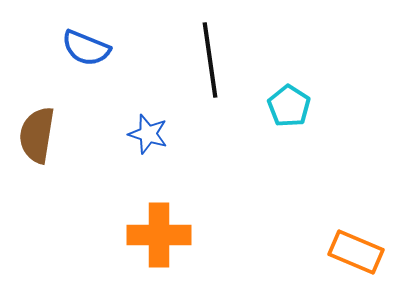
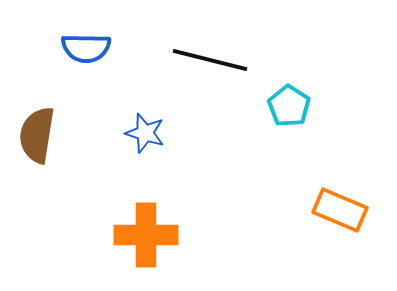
blue semicircle: rotated 21 degrees counterclockwise
black line: rotated 68 degrees counterclockwise
blue star: moved 3 px left, 1 px up
orange cross: moved 13 px left
orange rectangle: moved 16 px left, 42 px up
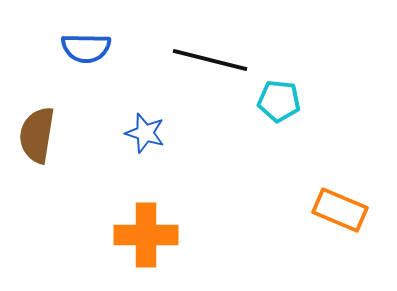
cyan pentagon: moved 10 px left, 5 px up; rotated 27 degrees counterclockwise
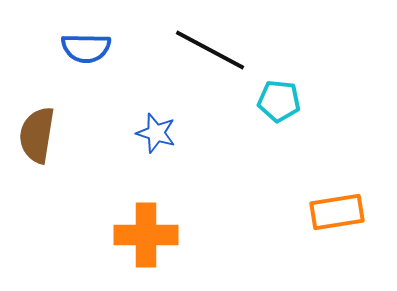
black line: moved 10 px up; rotated 14 degrees clockwise
blue star: moved 11 px right
orange rectangle: moved 3 px left, 2 px down; rotated 32 degrees counterclockwise
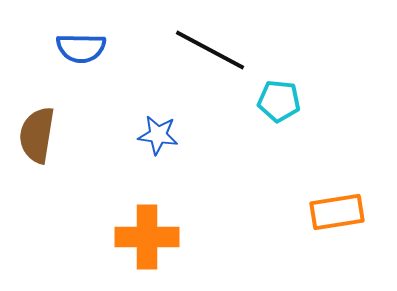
blue semicircle: moved 5 px left
blue star: moved 2 px right, 2 px down; rotated 9 degrees counterclockwise
orange cross: moved 1 px right, 2 px down
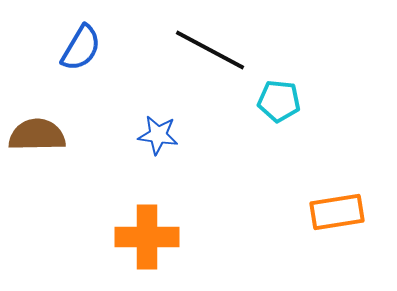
blue semicircle: rotated 60 degrees counterclockwise
brown semicircle: rotated 80 degrees clockwise
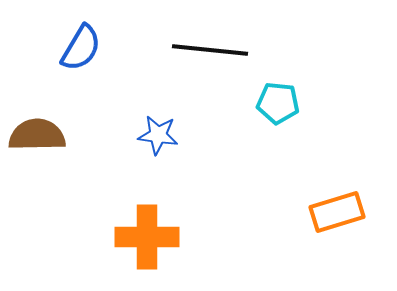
black line: rotated 22 degrees counterclockwise
cyan pentagon: moved 1 px left, 2 px down
orange rectangle: rotated 8 degrees counterclockwise
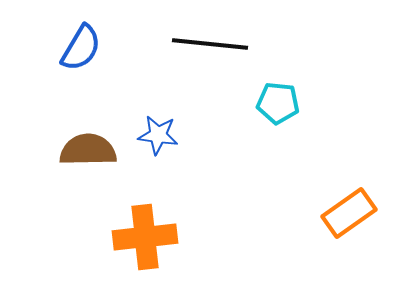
black line: moved 6 px up
brown semicircle: moved 51 px right, 15 px down
orange rectangle: moved 12 px right, 1 px down; rotated 18 degrees counterclockwise
orange cross: moved 2 px left; rotated 6 degrees counterclockwise
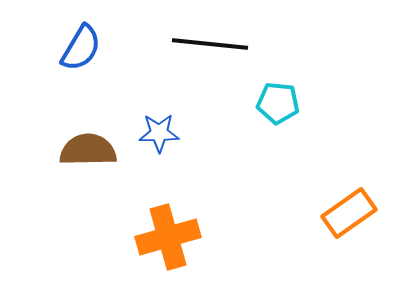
blue star: moved 1 px right, 2 px up; rotated 9 degrees counterclockwise
orange cross: moved 23 px right; rotated 10 degrees counterclockwise
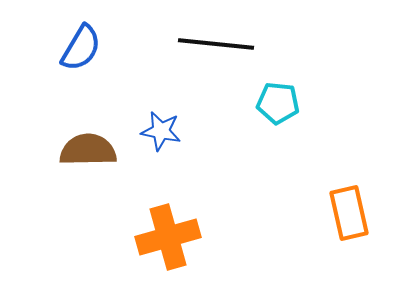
black line: moved 6 px right
blue star: moved 2 px right, 2 px up; rotated 12 degrees clockwise
orange rectangle: rotated 68 degrees counterclockwise
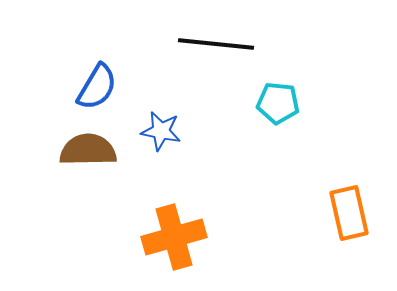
blue semicircle: moved 16 px right, 39 px down
orange cross: moved 6 px right
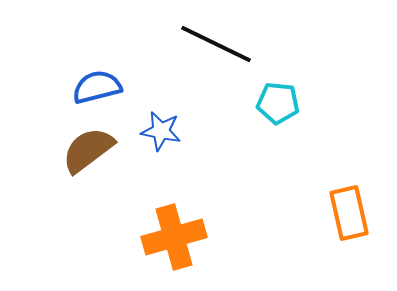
black line: rotated 20 degrees clockwise
blue semicircle: rotated 135 degrees counterclockwise
brown semicircle: rotated 36 degrees counterclockwise
